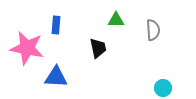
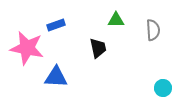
blue rectangle: rotated 66 degrees clockwise
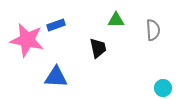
pink star: moved 8 px up
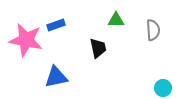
pink star: moved 1 px left
blue triangle: rotated 15 degrees counterclockwise
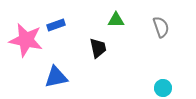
gray semicircle: moved 8 px right, 3 px up; rotated 15 degrees counterclockwise
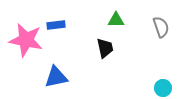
blue rectangle: rotated 12 degrees clockwise
black trapezoid: moved 7 px right
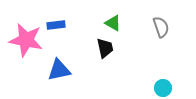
green triangle: moved 3 px left, 3 px down; rotated 30 degrees clockwise
blue triangle: moved 3 px right, 7 px up
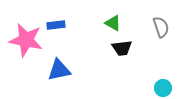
black trapezoid: moved 17 px right; rotated 95 degrees clockwise
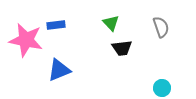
green triangle: moved 2 px left; rotated 18 degrees clockwise
blue triangle: rotated 10 degrees counterclockwise
cyan circle: moved 1 px left
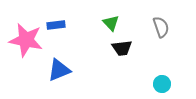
cyan circle: moved 4 px up
